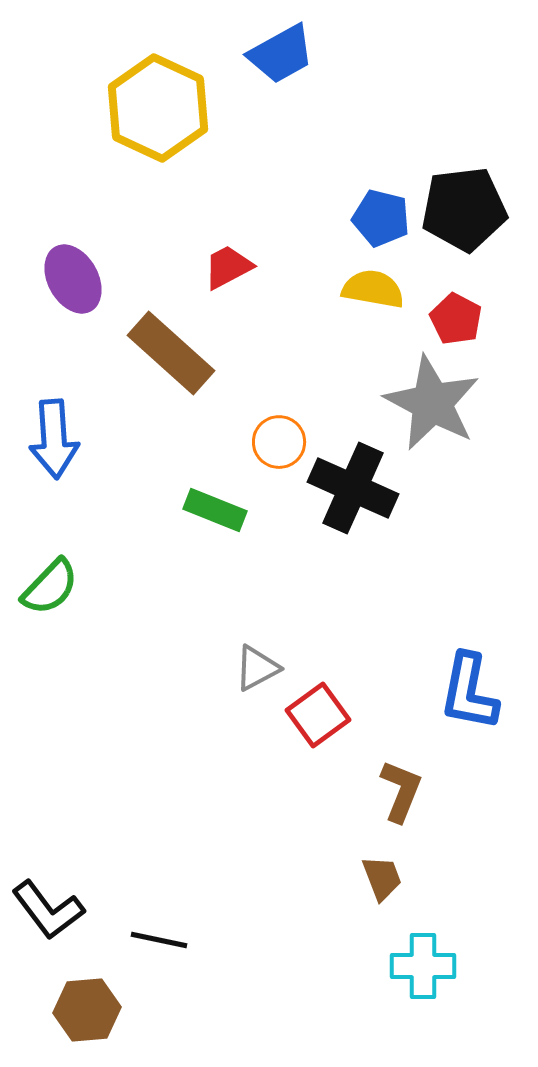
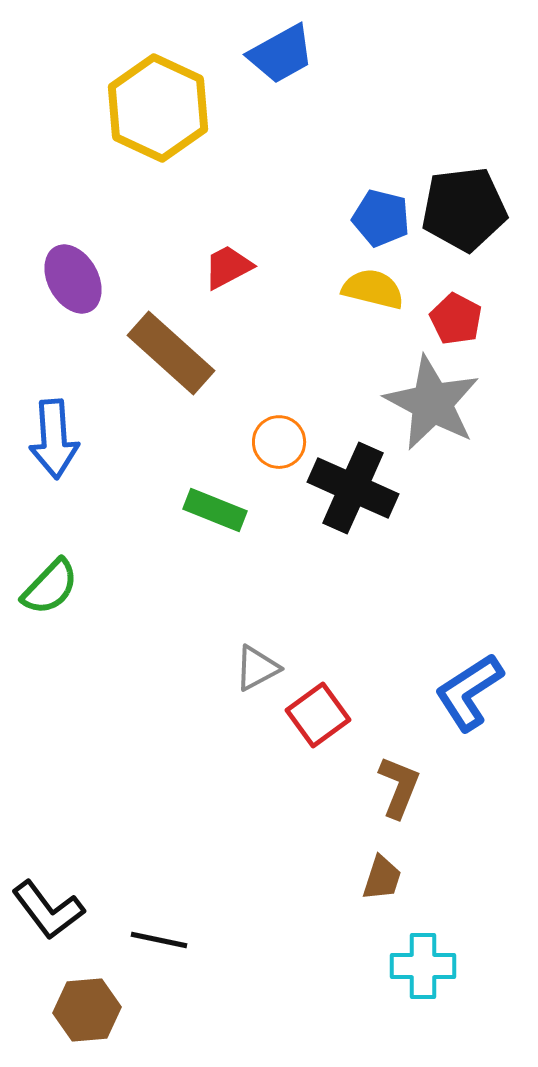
yellow semicircle: rotated 4 degrees clockwise
blue L-shape: rotated 46 degrees clockwise
brown L-shape: moved 2 px left, 4 px up
brown trapezoid: rotated 39 degrees clockwise
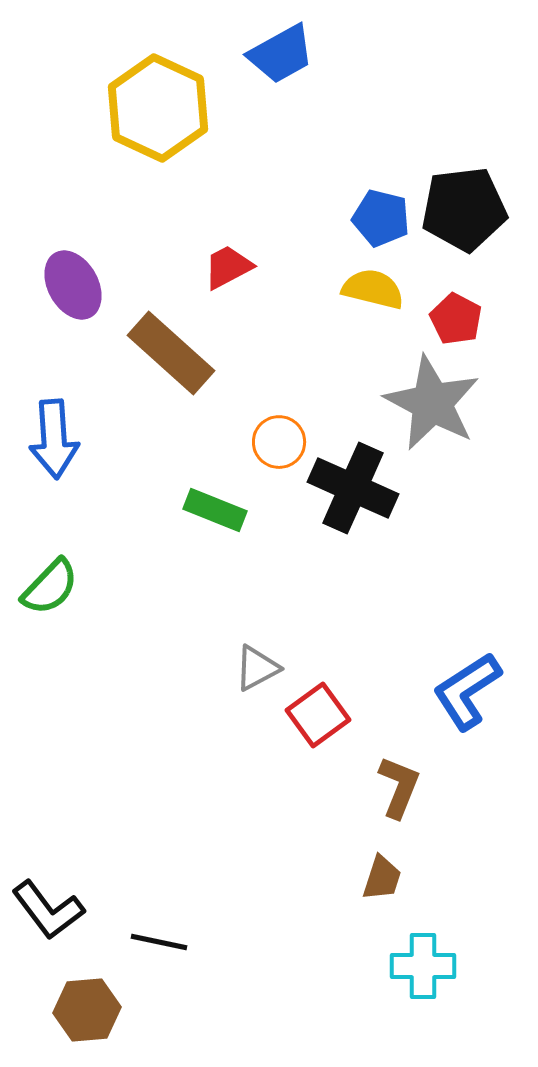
purple ellipse: moved 6 px down
blue L-shape: moved 2 px left, 1 px up
black line: moved 2 px down
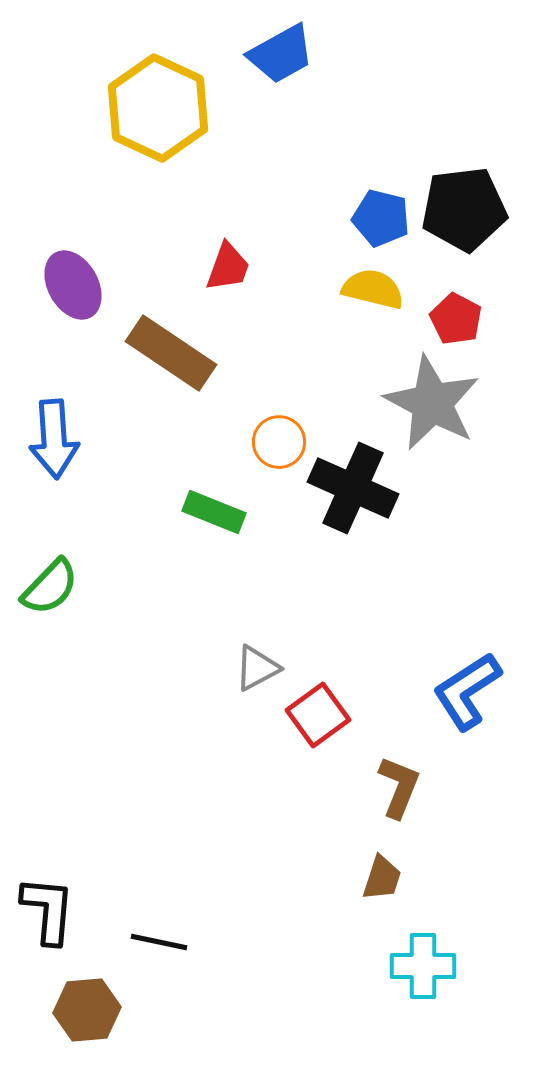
red trapezoid: rotated 138 degrees clockwise
brown rectangle: rotated 8 degrees counterclockwise
green rectangle: moved 1 px left, 2 px down
black L-shape: rotated 138 degrees counterclockwise
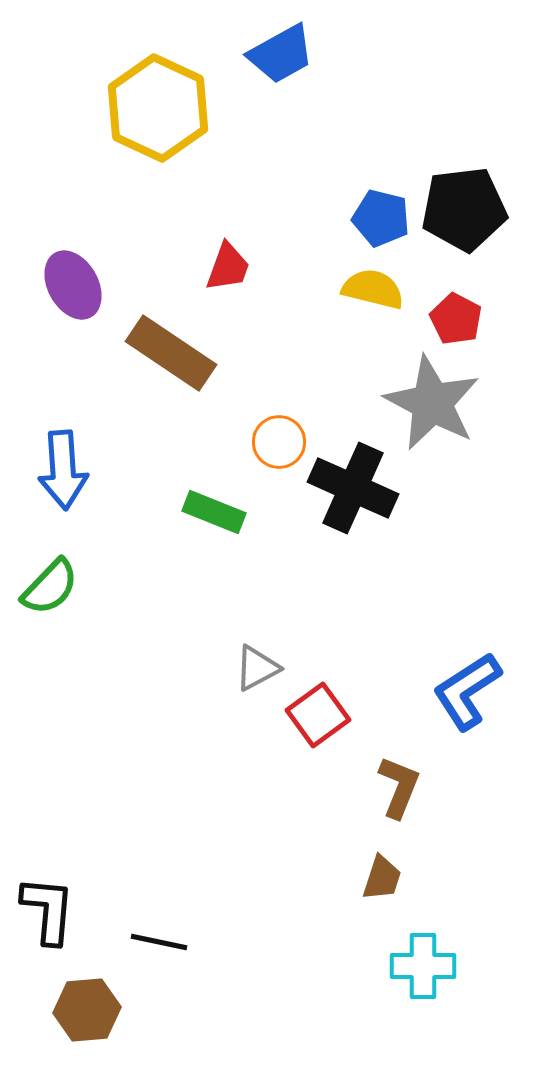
blue arrow: moved 9 px right, 31 px down
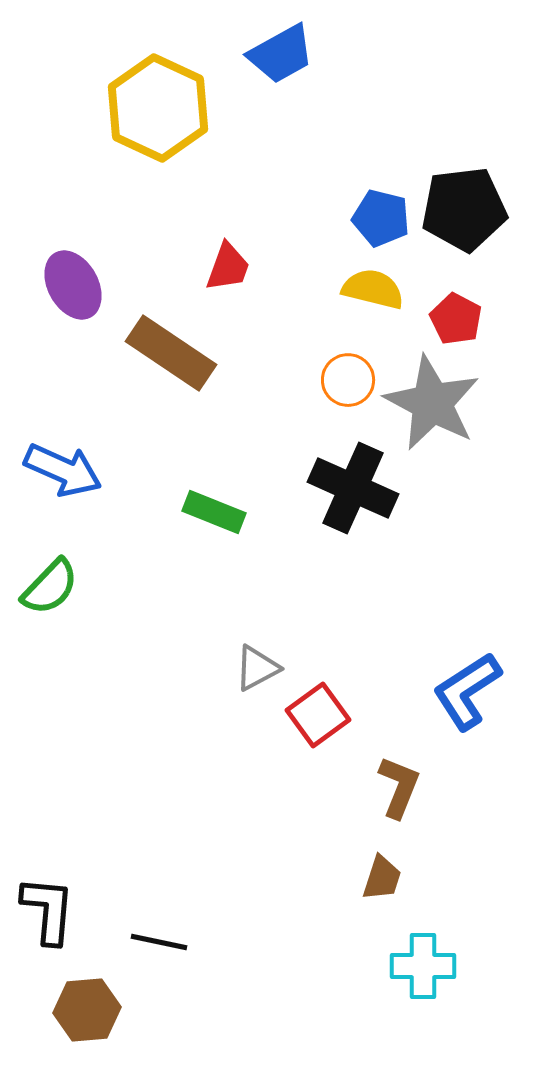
orange circle: moved 69 px right, 62 px up
blue arrow: rotated 62 degrees counterclockwise
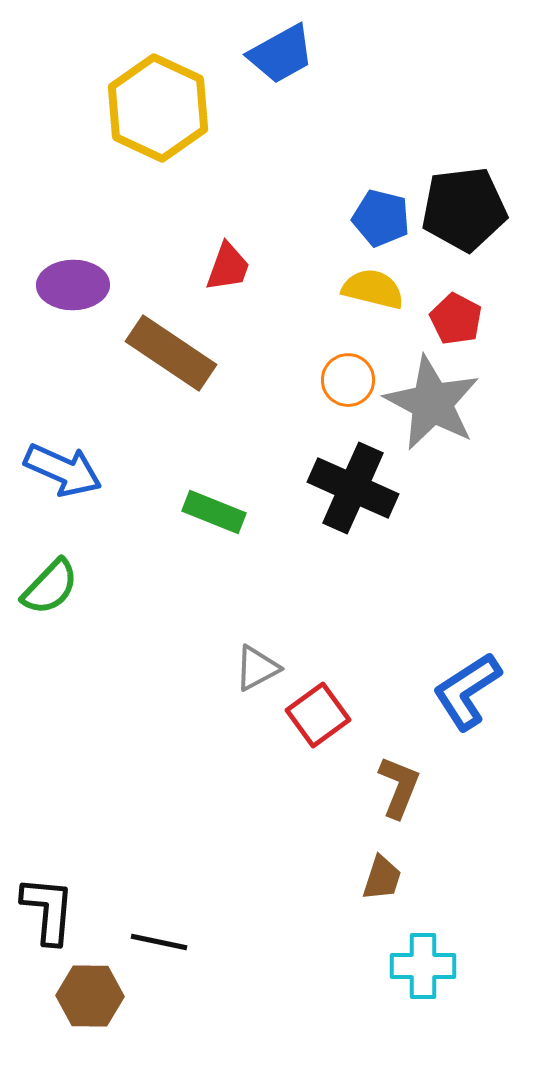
purple ellipse: rotated 62 degrees counterclockwise
brown hexagon: moved 3 px right, 14 px up; rotated 6 degrees clockwise
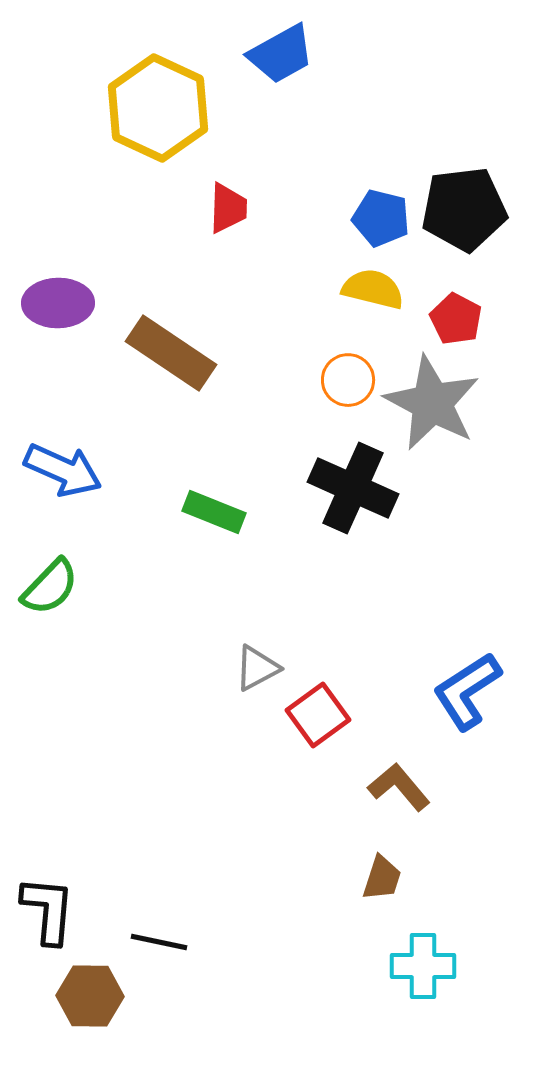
red trapezoid: moved 59 px up; rotated 18 degrees counterclockwise
purple ellipse: moved 15 px left, 18 px down
brown L-shape: rotated 62 degrees counterclockwise
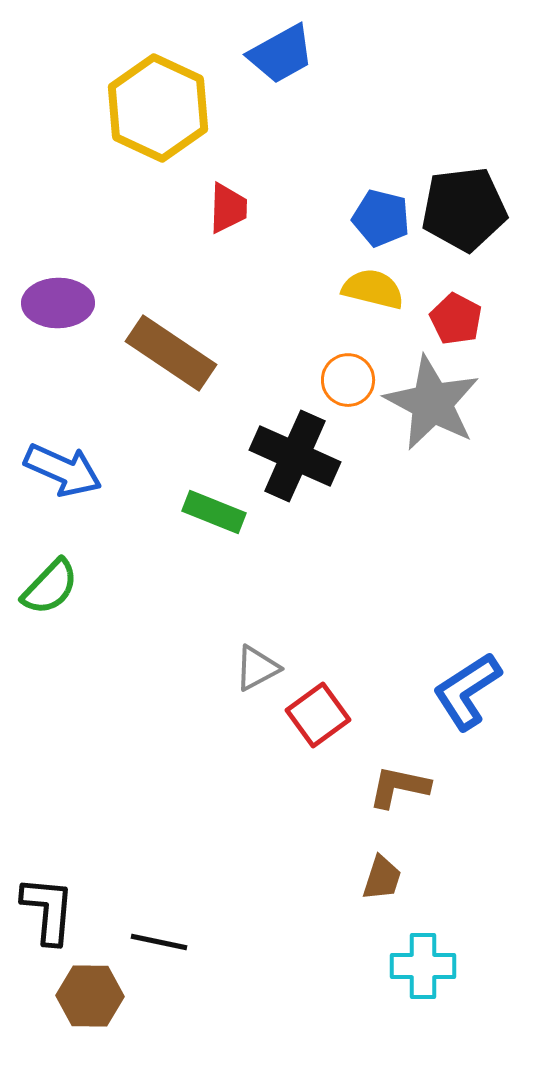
black cross: moved 58 px left, 32 px up
brown L-shape: rotated 38 degrees counterclockwise
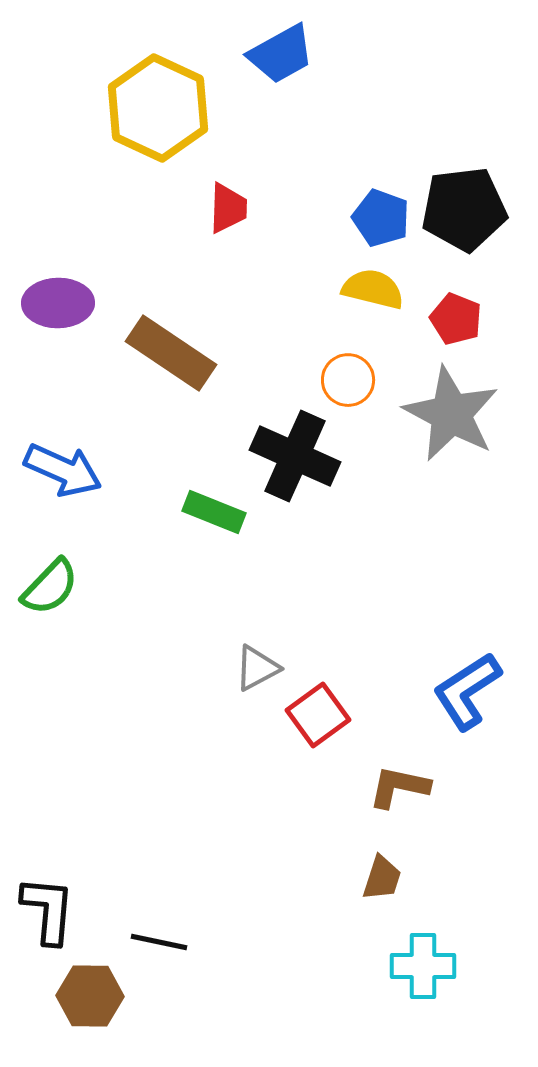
blue pentagon: rotated 6 degrees clockwise
red pentagon: rotated 6 degrees counterclockwise
gray star: moved 19 px right, 11 px down
